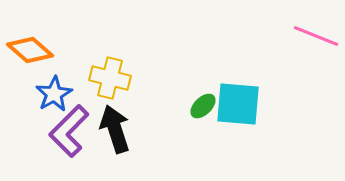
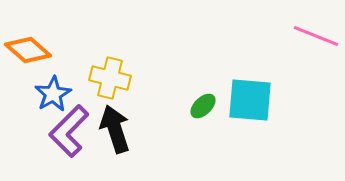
orange diamond: moved 2 px left
blue star: moved 1 px left
cyan square: moved 12 px right, 4 px up
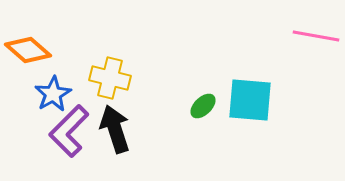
pink line: rotated 12 degrees counterclockwise
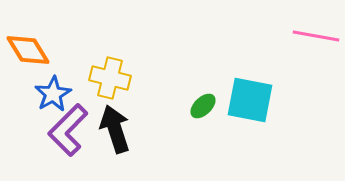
orange diamond: rotated 18 degrees clockwise
cyan square: rotated 6 degrees clockwise
purple L-shape: moved 1 px left, 1 px up
